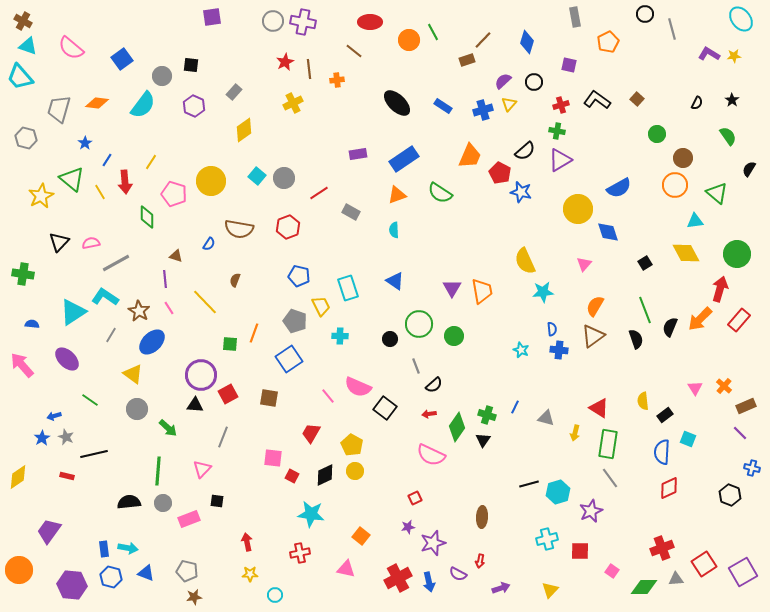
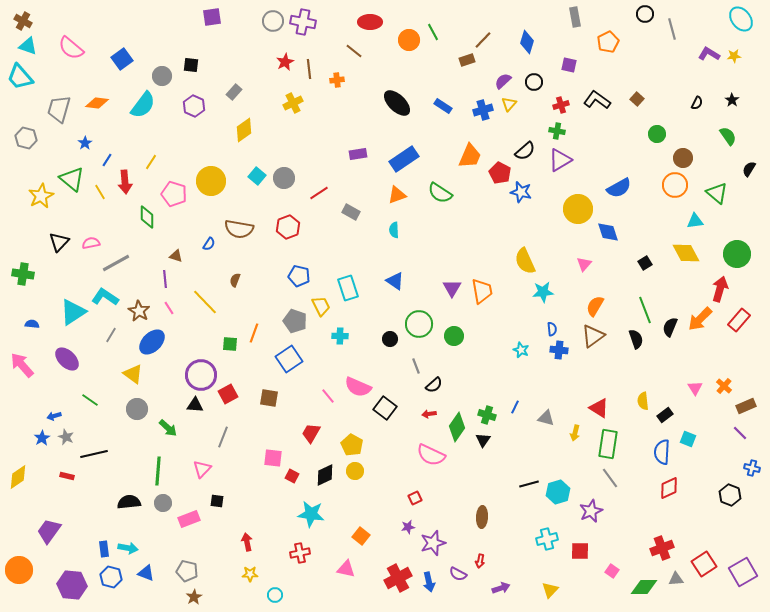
brown star at (194, 597): rotated 21 degrees counterclockwise
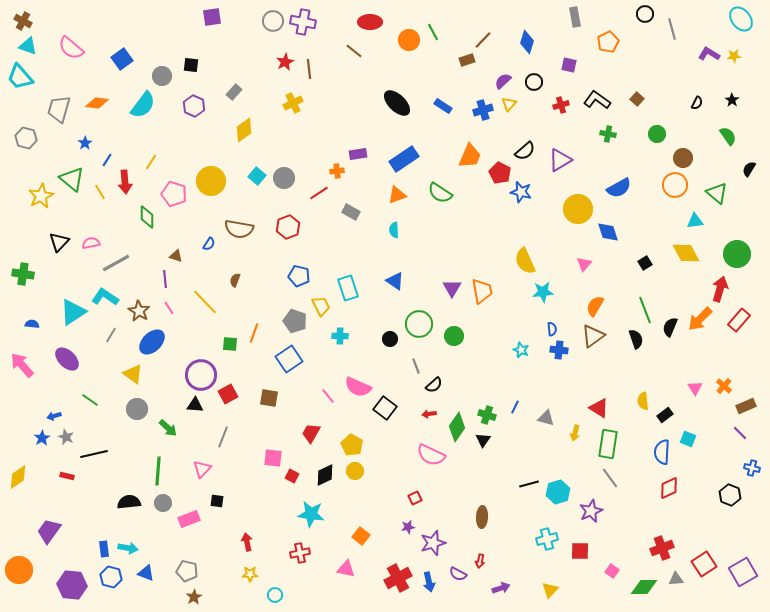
orange cross at (337, 80): moved 91 px down
green cross at (557, 131): moved 51 px right, 3 px down
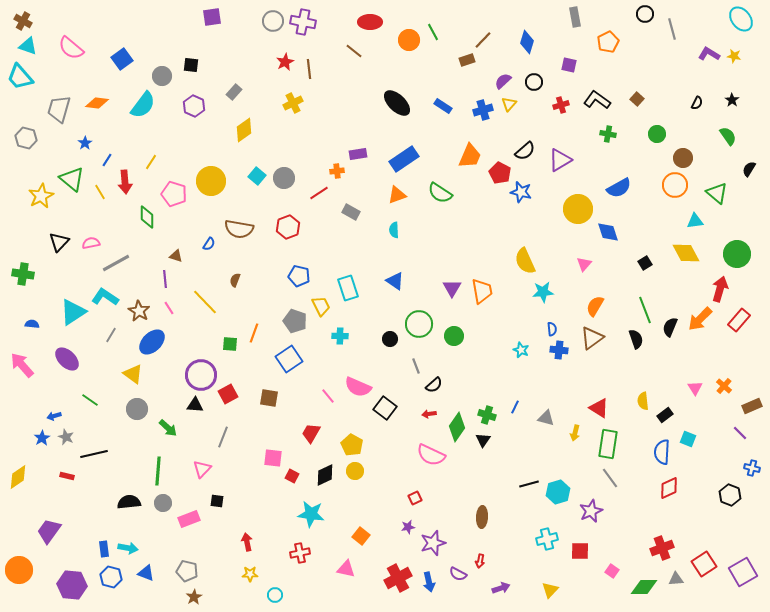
yellow star at (734, 56): rotated 16 degrees clockwise
brown triangle at (593, 336): moved 1 px left, 2 px down
brown rectangle at (746, 406): moved 6 px right
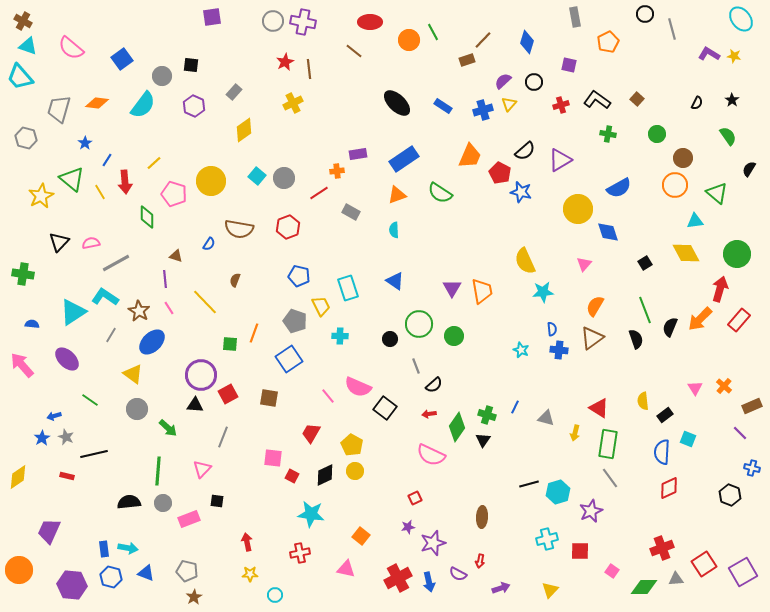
yellow line at (151, 162): moved 3 px right, 1 px down; rotated 14 degrees clockwise
purple trapezoid at (49, 531): rotated 12 degrees counterclockwise
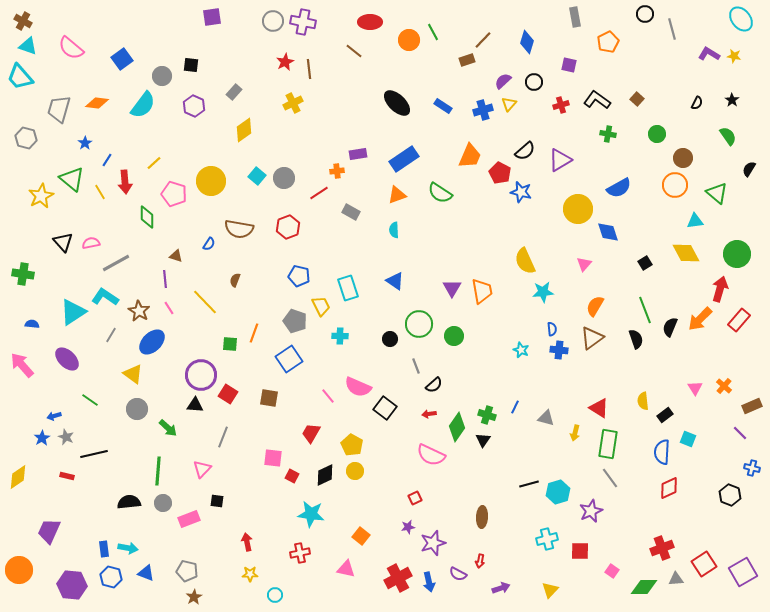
black triangle at (59, 242): moved 4 px right; rotated 25 degrees counterclockwise
red square at (228, 394): rotated 30 degrees counterclockwise
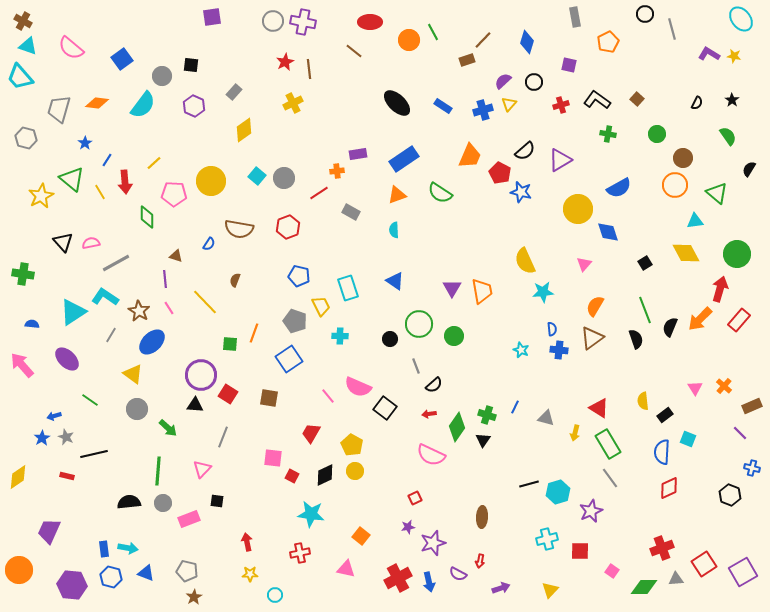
pink pentagon at (174, 194): rotated 15 degrees counterclockwise
green rectangle at (608, 444): rotated 40 degrees counterclockwise
